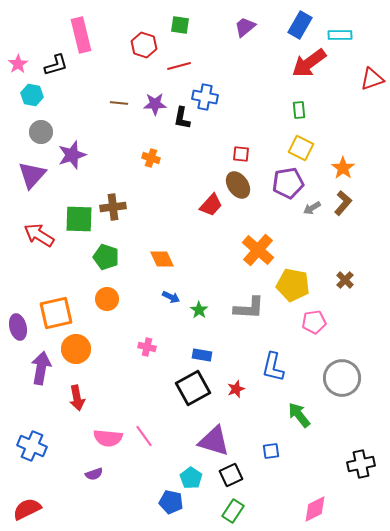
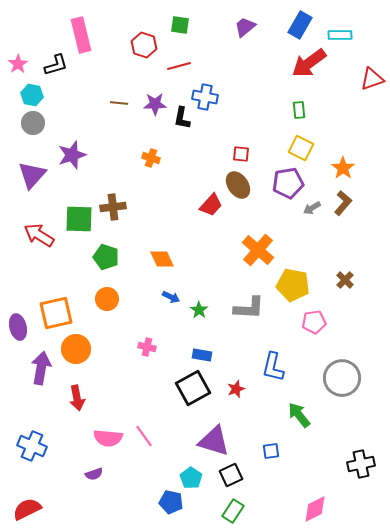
gray circle at (41, 132): moved 8 px left, 9 px up
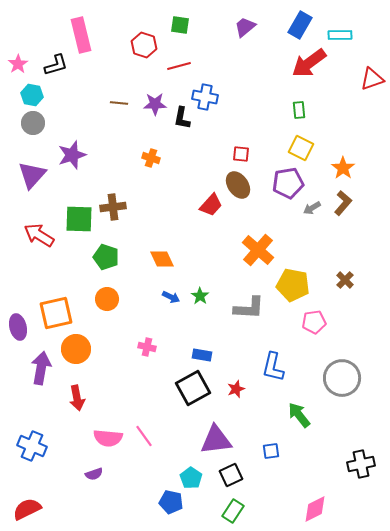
green star at (199, 310): moved 1 px right, 14 px up
purple triangle at (214, 441): moved 2 px right, 1 px up; rotated 24 degrees counterclockwise
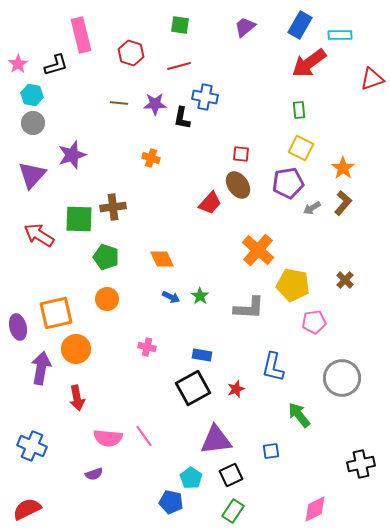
red hexagon at (144, 45): moved 13 px left, 8 px down
red trapezoid at (211, 205): moved 1 px left, 2 px up
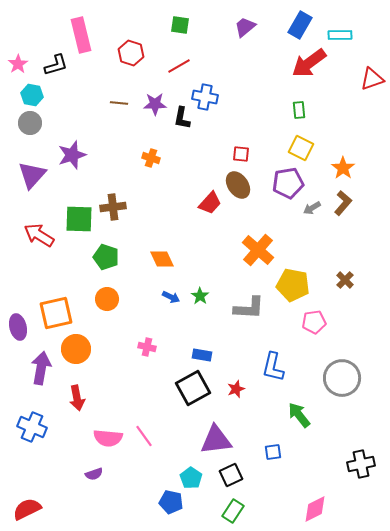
red line at (179, 66): rotated 15 degrees counterclockwise
gray circle at (33, 123): moved 3 px left
blue cross at (32, 446): moved 19 px up
blue square at (271, 451): moved 2 px right, 1 px down
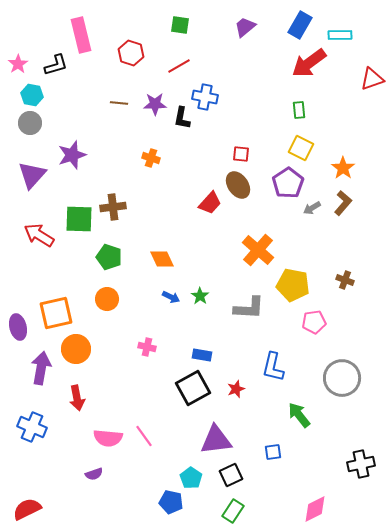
purple pentagon at (288, 183): rotated 24 degrees counterclockwise
green pentagon at (106, 257): moved 3 px right
brown cross at (345, 280): rotated 24 degrees counterclockwise
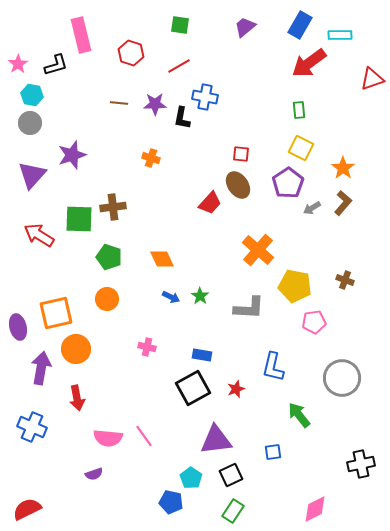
yellow pentagon at (293, 285): moved 2 px right, 1 px down
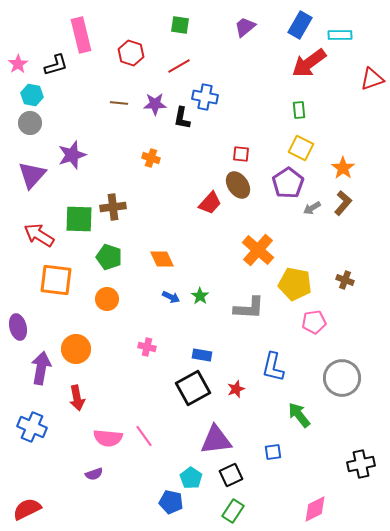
yellow pentagon at (295, 286): moved 2 px up
orange square at (56, 313): moved 33 px up; rotated 20 degrees clockwise
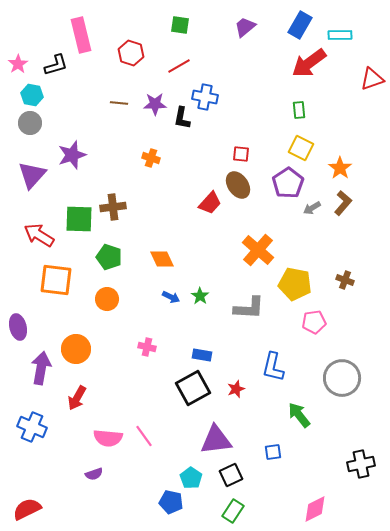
orange star at (343, 168): moved 3 px left
red arrow at (77, 398): rotated 40 degrees clockwise
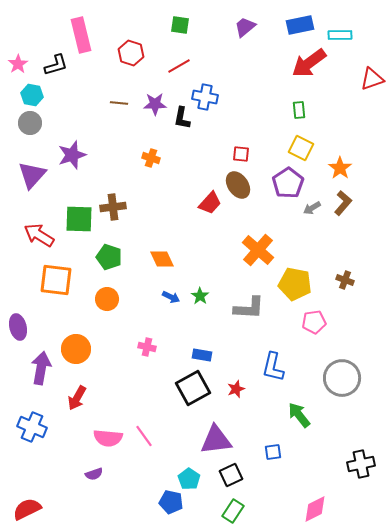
blue rectangle at (300, 25): rotated 48 degrees clockwise
cyan pentagon at (191, 478): moved 2 px left, 1 px down
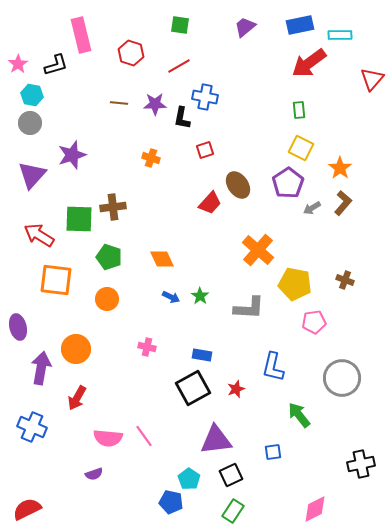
red triangle at (372, 79): rotated 30 degrees counterclockwise
red square at (241, 154): moved 36 px left, 4 px up; rotated 24 degrees counterclockwise
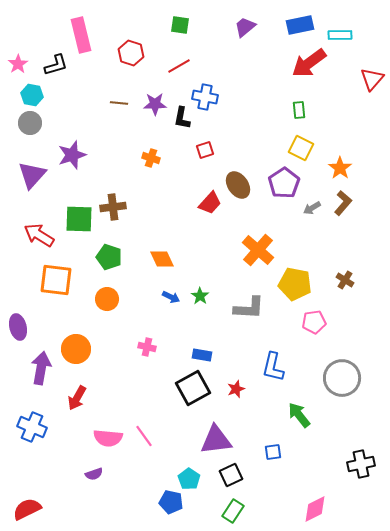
purple pentagon at (288, 183): moved 4 px left
brown cross at (345, 280): rotated 12 degrees clockwise
